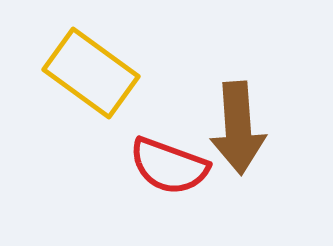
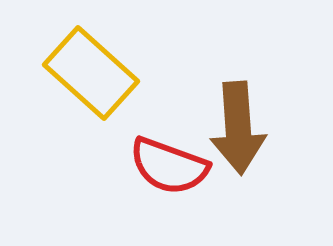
yellow rectangle: rotated 6 degrees clockwise
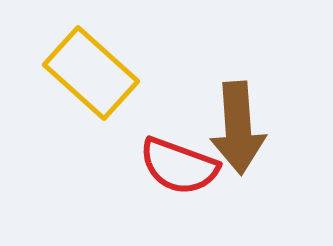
red semicircle: moved 10 px right
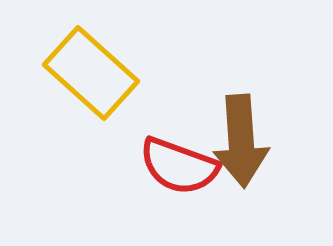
brown arrow: moved 3 px right, 13 px down
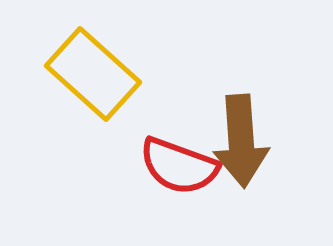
yellow rectangle: moved 2 px right, 1 px down
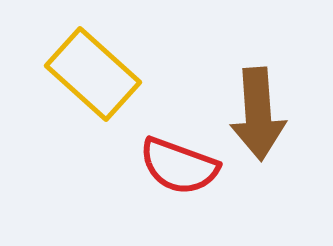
brown arrow: moved 17 px right, 27 px up
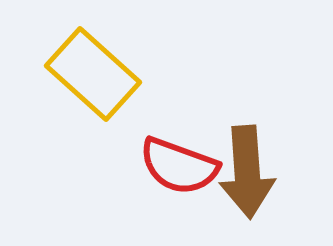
brown arrow: moved 11 px left, 58 px down
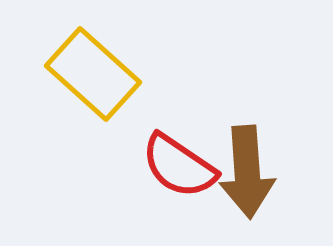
red semicircle: rotated 14 degrees clockwise
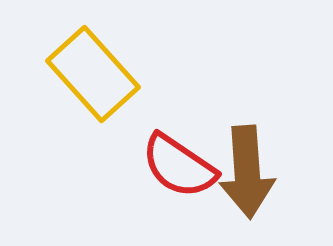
yellow rectangle: rotated 6 degrees clockwise
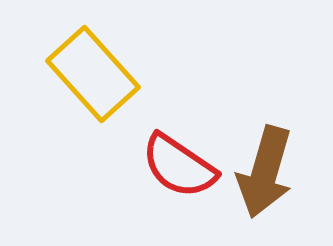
brown arrow: moved 18 px right; rotated 20 degrees clockwise
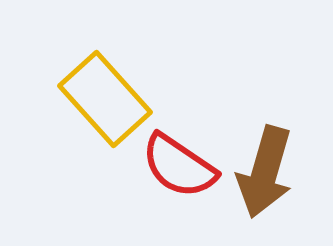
yellow rectangle: moved 12 px right, 25 px down
